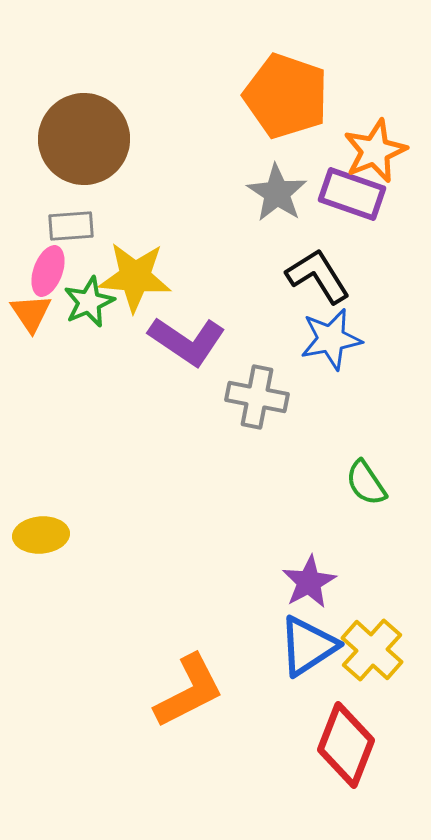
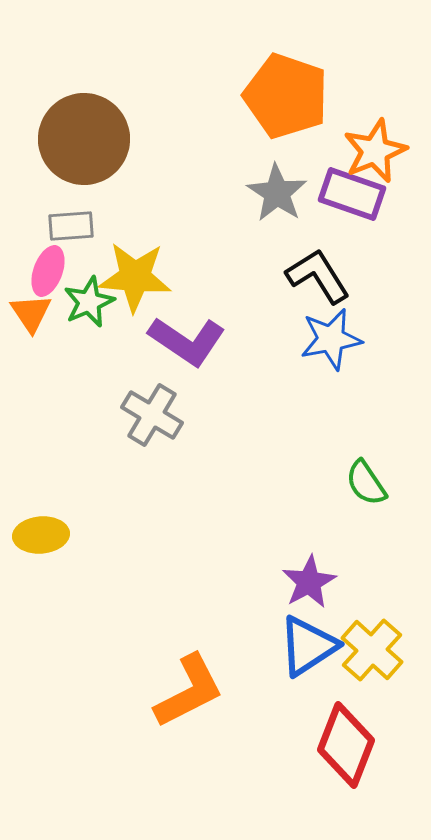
gray cross: moved 105 px left, 18 px down; rotated 20 degrees clockwise
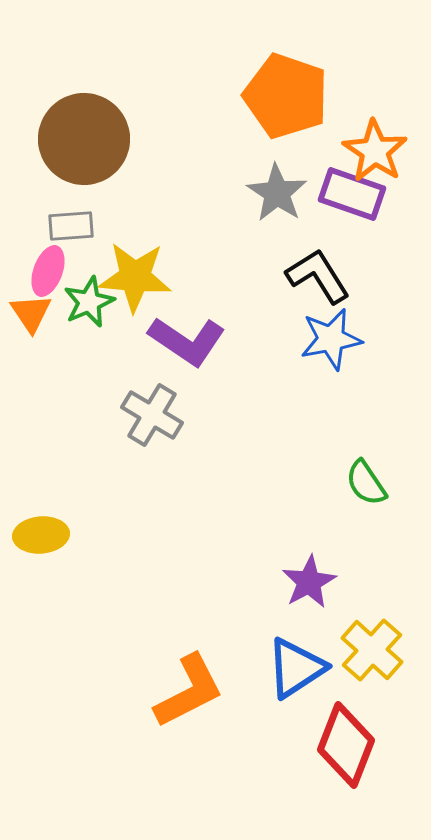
orange star: rotated 16 degrees counterclockwise
blue triangle: moved 12 px left, 22 px down
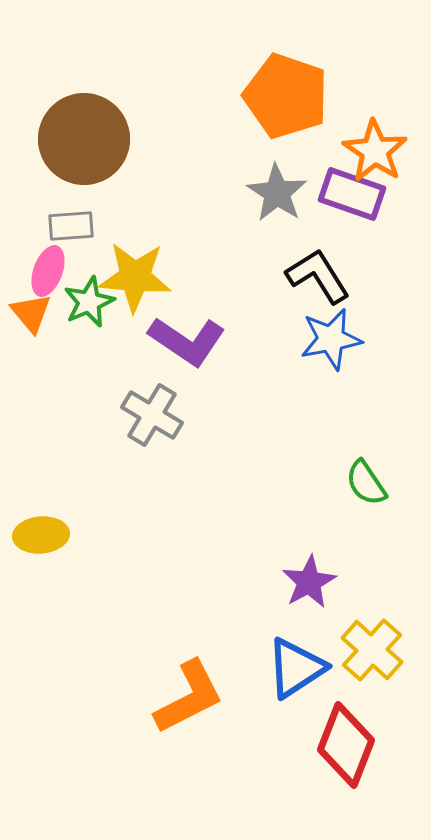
orange triangle: rotated 6 degrees counterclockwise
orange L-shape: moved 6 px down
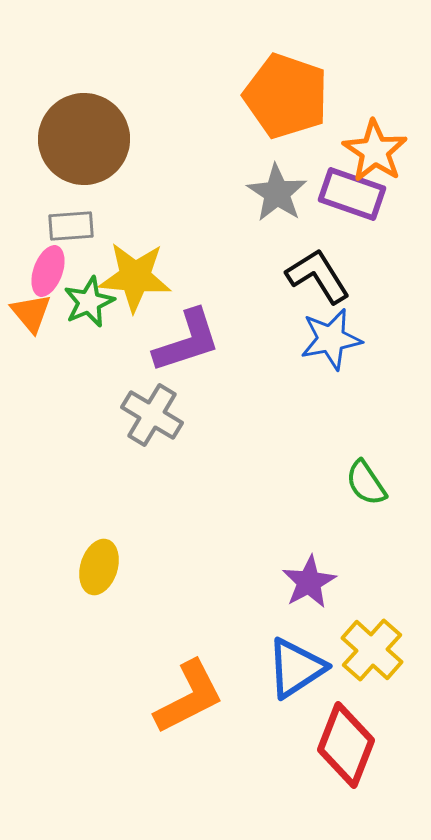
purple L-shape: rotated 52 degrees counterclockwise
yellow ellipse: moved 58 px right, 32 px down; rotated 68 degrees counterclockwise
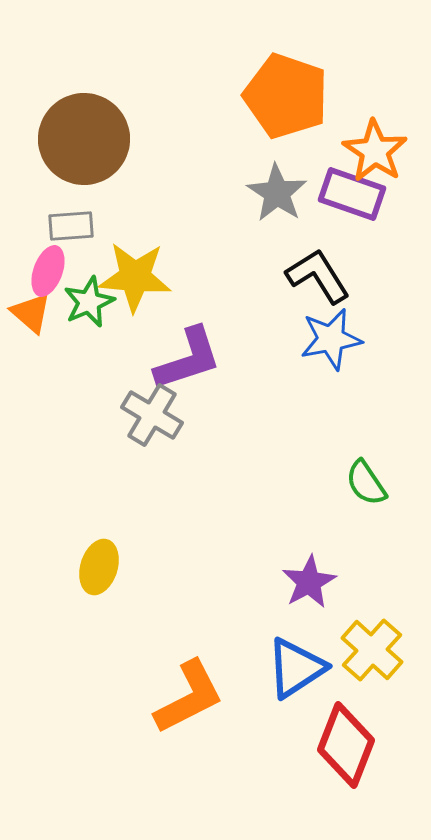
orange triangle: rotated 9 degrees counterclockwise
purple L-shape: moved 1 px right, 18 px down
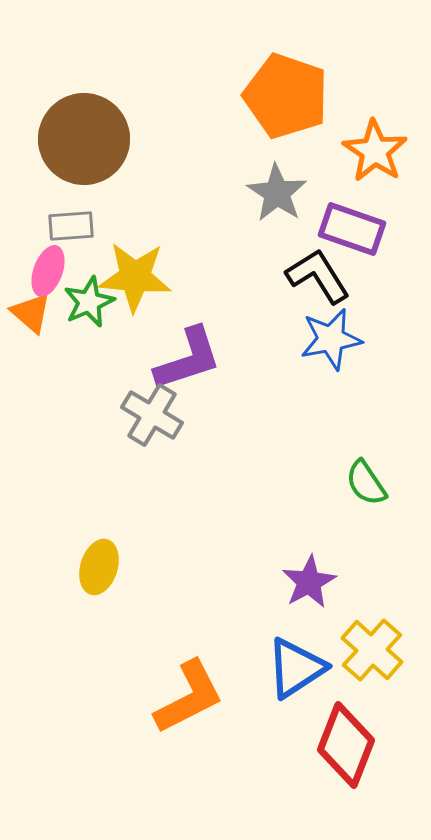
purple rectangle: moved 35 px down
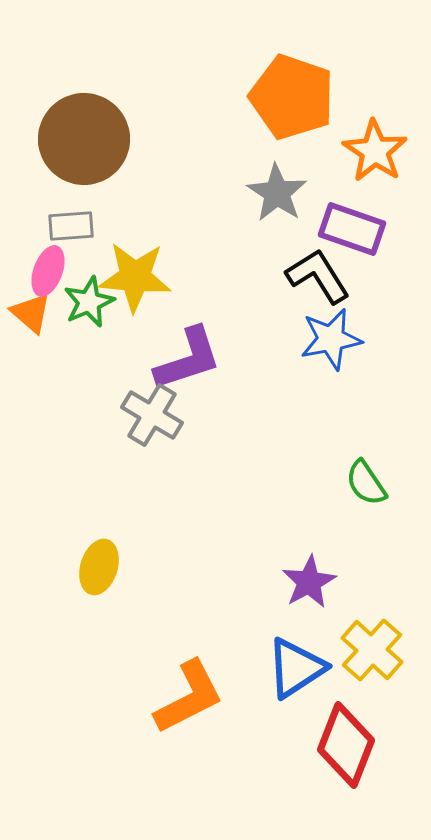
orange pentagon: moved 6 px right, 1 px down
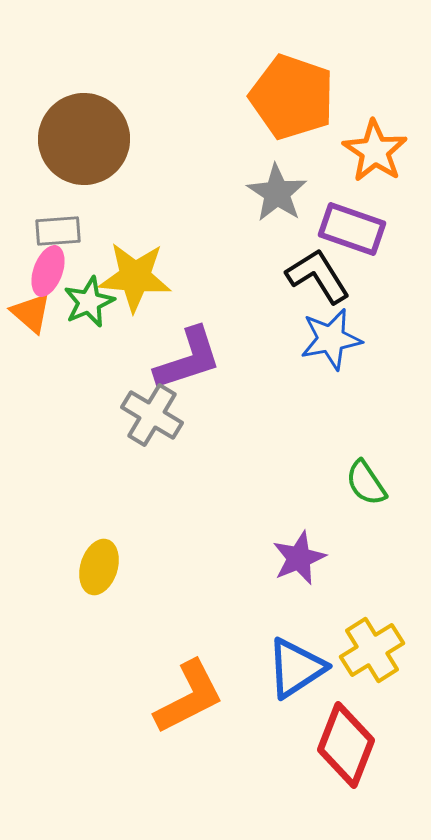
gray rectangle: moved 13 px left, 5 px down
purple star: moved 10 px left, 24 px up; rotated 6 degrees clockwise
yellow cross: rotated 16 degrees clockwise
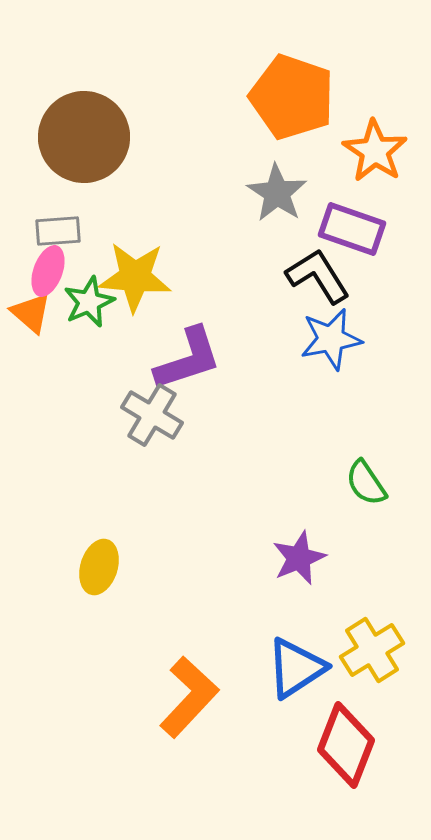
brown circle: moved 2 px up
orange L-shape: rotated 20 degrees counterclockwise
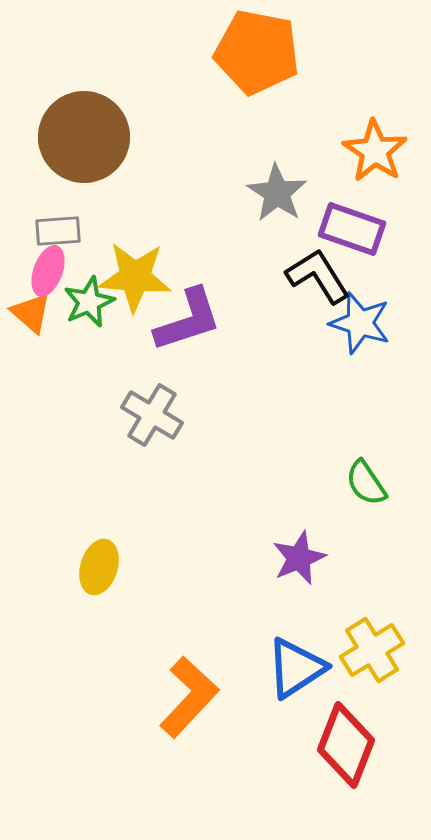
orange pentagon: moved 35 px left, 45 px up; rotated 8 degrees counterclockwise
blue star: moved 29 px right, 16 px up; rotated 28 degrees clockwise
purple L-shape: moved 39 px up
